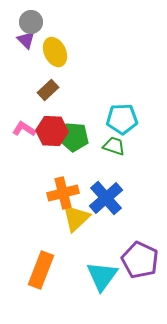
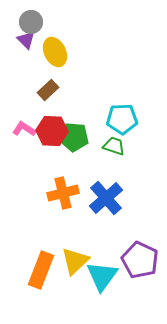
yellow triangle: moved 1 px left, 43 px down
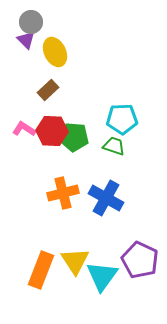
blue cross: rotated 20 degrees counterclockwise
yellow triangle: rotated 20 degrees counterclockwise
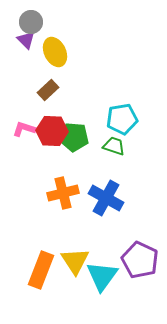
cyan pentagon: rotated 8 degrees counterclockwise
pink L-shape: rotated 15 degrees counterclockwise
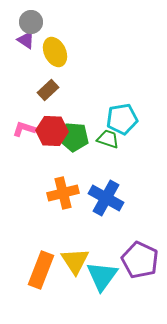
purple triangle: rotated 12 degrees counterclockwise
green trapezoid: moved 6 px left, 7 px up
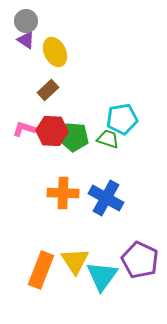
gray circle: moved 5 px left, 1 px up
orange cross: rotated 16 degrees clockwise
